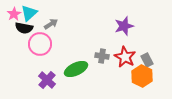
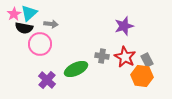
gray arrow: rotated 40 degrees clockwise
orange hexagon: rotated 20 degrees counterclockwise
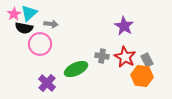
purple star: rotated 24 degrees counterclockwise
purple cross: moved 3 px down
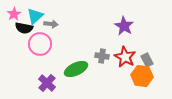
cyan triangle: moved 6 px right, 3 px down
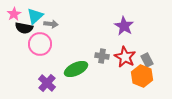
orange hexagon: rotated 15 degrees clockwise
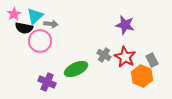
purple star: moved 1 px right, 1 px up; rotated 18 degrees counterclockwise
pink circle: moved 3 px up
gray cross: moved 2 px right, 1 px up; rotated 24 degrees clockwise
gray rectangle: moved 5 px right
purple cross: moved 1 px up; rotated 18 degrees counterclockwise
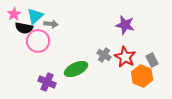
pink circle: moved 2 px left
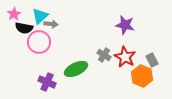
cyan triangle: moved 5 px right
pink circle: moved 1 px right, 1 px down
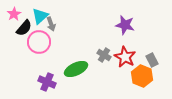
gray arrow: rotated 64 degrees clockwise
black semicircle: rotated 60 degrees counterclockwise
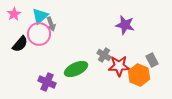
black semicircle: moved 4 px left, 16 px down
pink circle: moved 8 px up
red star: moved 6 px left, 9 px down; rotated 30 degrees counterclockwise
orange hexagon: moved 3 px left, 1 px up
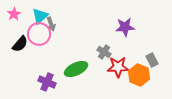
purple star: moved 2 px down; rotated 18 degrees counterclockwise
gray cross: moved 3 px up
red star: moved 1 px left, 1 px down
